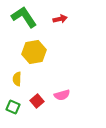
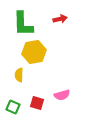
green L-shape: moved 1 px left, 7 px down; rotated 148 degrees counterclockwise
yellow semicircle: moved 2 px right, 4 px up
red square: moved 2 px down; rotated 32 degrees counterclockwise
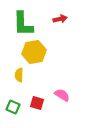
pink semicircle: rotated 133 degrees counterclockwise
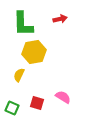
yellow semicircle: rotated 24 degrees clockwise
pink semicircle: moved 1 px right, 2 px down
green square: moved 1 px left, 1 px down
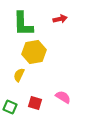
red square: moved 2 px left
green square: moved 2 px left, 1 px up
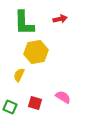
green L-shape: moved 1 px right, 1 px up
yellow hexagon: moved 2 px right
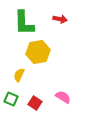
red arrow: rotated 24 degrees clockwise
yellow hexagon: moved 2 px right
red square: rotated 16 degrees clockwise
green square: moved 1 px right, 8 px up
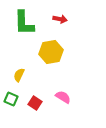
yellow hexagon: moved 13 px right
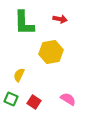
pink semicircle: moved 5 px right, 2 px down
red square: moved 1 px left, 1 px up
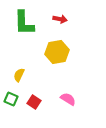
yellow hexagon: moved 6 px right
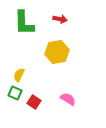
green square: moved 4 px right, 6 px up
